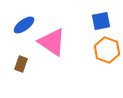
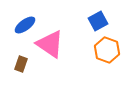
blue square: moved 3 px left; rotated 18 degrees counterclockwise
blue ellipse: moved 1 px right
pink triangle: moved 2 px left, 2 px down
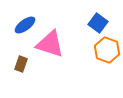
blue square: moved 2 px down; rotated 24 degrees counterclockwise
pink triangle: rotated 16 degrees counterclockwise
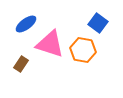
blue ellipse: moved 1 px right, 1 px up
orange hexagon: moved 24 px left; rotated 10 degrees counterclockwise
brown rectangle: rotated 14 degrees clockwise
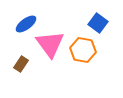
pink triangle: rotated 36 degrees clockwise
